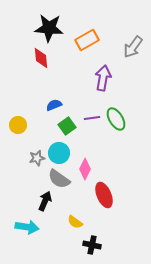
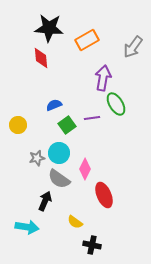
green ellipse: moved 15 px up
green square: moved 1 px up
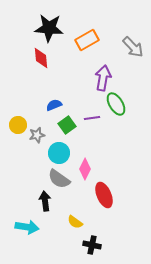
gray arrow: rotated 80 degrees counterclockwise
gray star: moved 23 px up
black arrow: rotated 30 degrees counterclockwise
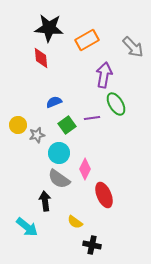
purple arrow: moved 1 px right, 3 px up
blue semicircle: moved 3 px up
cyan arrow: rotated 30 degrees clockwise
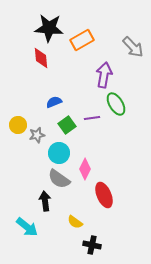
orange rectangle: moved 5 px left
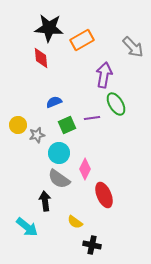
green square: rotated 12 degrees clockwise
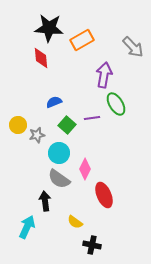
green square: rotated 24 degrees counterclockwise
cyan arrow: rotated 105 degrees counterclockwise
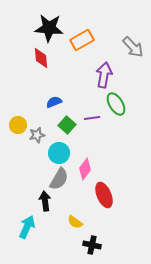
pink diamond: rotated 10 degrees clockwise
gray semicircle: rotated 95 degrees counterclockwise
